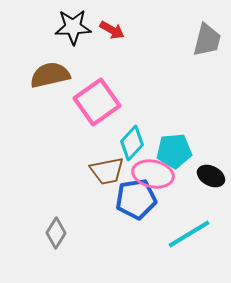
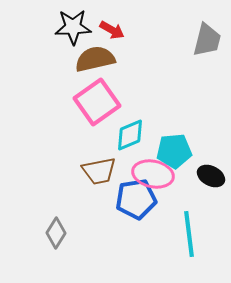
brown semicircle: moved 45 px right, 16 px up
cyan diamond: moved 2 px left, 8 px up; rotated 24 degrees clockwise
brown trapezoid: moved 8 px left
cyan line: rotated 66 degrees counterclockwise
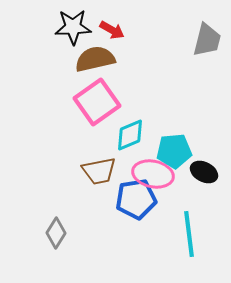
black ellipse: moved 7 px left, 4 px up
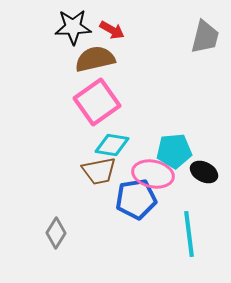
gray trapezoid: moved 2 px left, 3 px up
cyan diamond: moved 18 px left, 10 px down; rotated 32 degrees clockwise
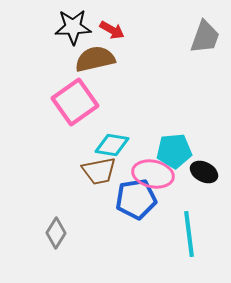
gray trapezoid: rotated 6 degrees clockwise
pink square: moved 22 px left
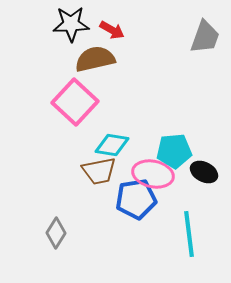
black star: moved 2 px left, 3 px up
pink square: rotated 12 degrees counterclockwise
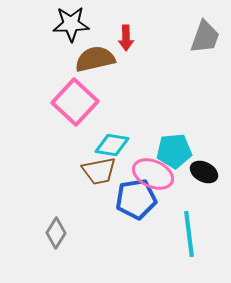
red arrow: moved 14 px right, 8 px down; rotated 60 degrees clockwise
pink ellipse: rotated 12 degrees clockwise
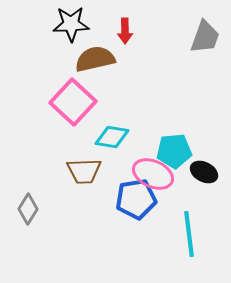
red arrow: moved 1 px left, 7 px up
pink square: moved 2 px left
cyan diamond: moved 8 px up
brown trapezoid: moved 15 px left; rotated 9 degrees clockwise
gray diamond: moved 28 px left, 24 px up
